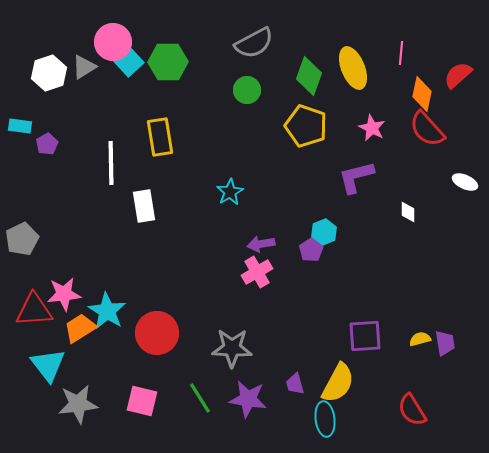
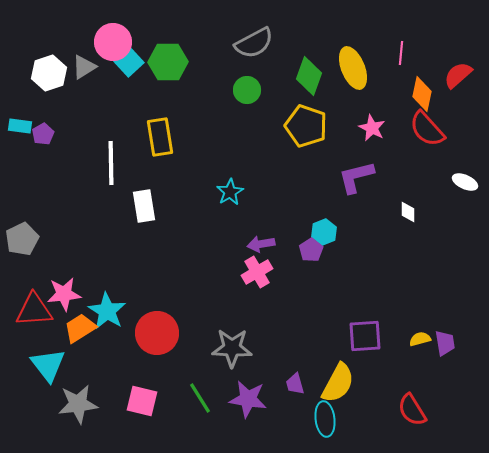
purple pentagon at (47, 144): moved 4 px left, 10 px up
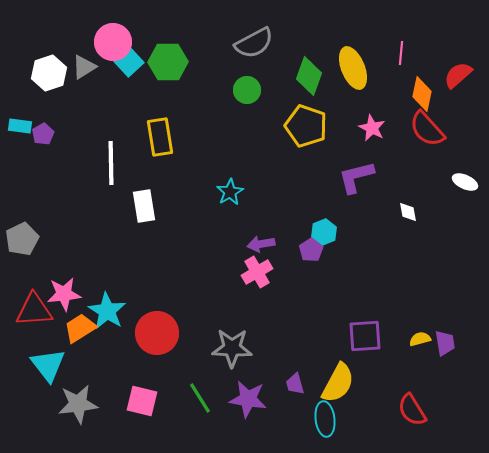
white diamond at (408, 212): rotated 10 degrees counterclockwise
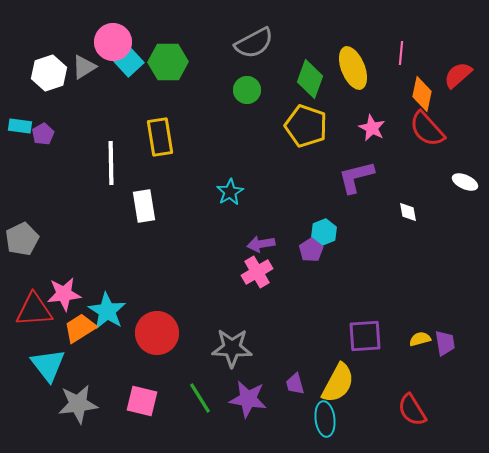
green diamond at (309, 76): moved 1 px right, 3 px down
